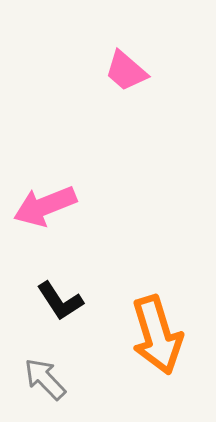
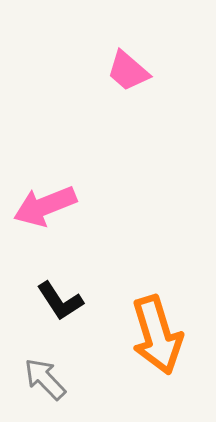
pink trapezoid: moved 2 px right
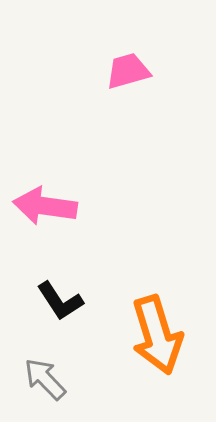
pink trapezoid: rotated 123 degrees clockwise
pink arrow: rotated 30 degrees clockwise
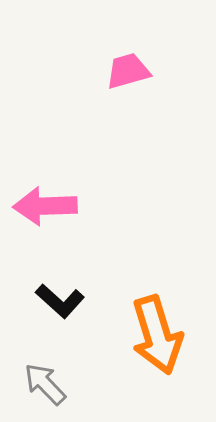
pink arrow: rotated 10 degrees counterclockwise
black L-shape: rotated 15 degrees counterclockwise
gray arrow: moved 5 px down
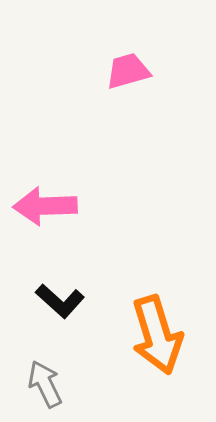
gray arrow: rotated 18 degrees clockwise
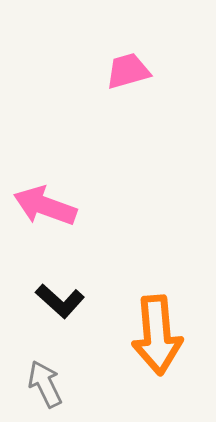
pink arrow: rotated 22 degrees clockwise
orange arrow: rotated 12 degrees clockwise
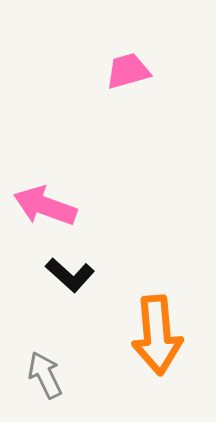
black L-shape: moved 10 px right, 26 px up
gray arrow: moved 9 px up
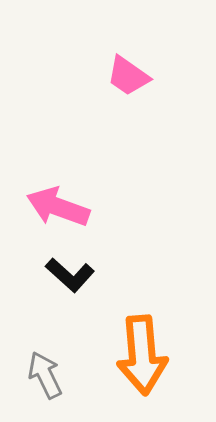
pink trapezoid: moved 5 px down; rotated 129 degrees counterclockwise
pink arrow: moved 13 px right, 1 px down
orange arrow: moved 15 px left, 20 px down
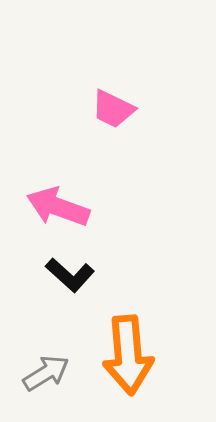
pink trapezoid: moved 15 px left, 33 px down; rotated 9 degrees counterclockwise
orange arrow: moved 14 px left
gray arrow: moved 1 px right, 2 px up; rotated 84 degrees clockwise
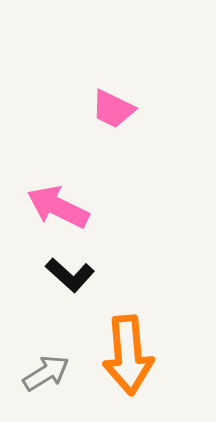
pink arrow: rotated 6 degrees clockwise
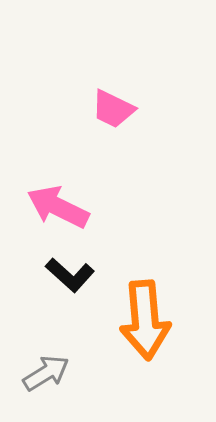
orange arrow: moved 17 px right, 35 px up
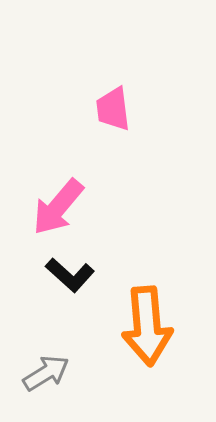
pink trapezoid: rotated 57 degrees clockwise
pink arrow: rotated 76 degrees counterclockwise
orange arrow: moved 2 px right, 6 px down
